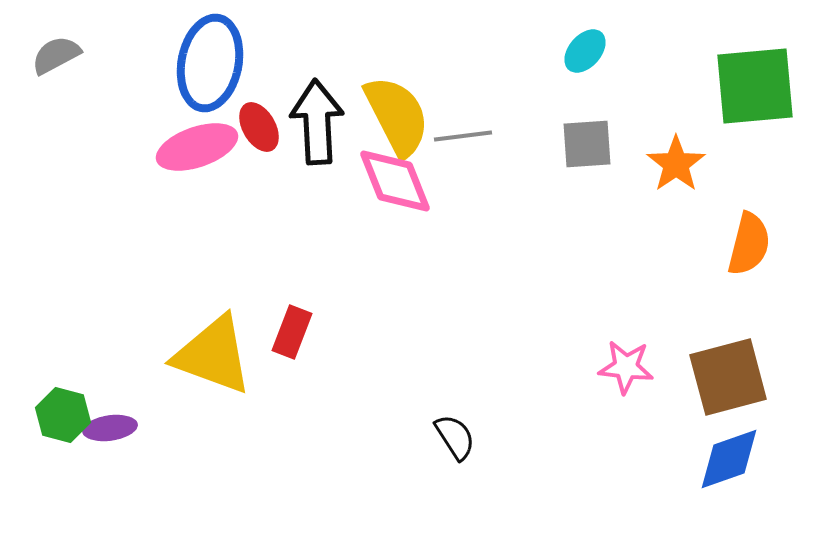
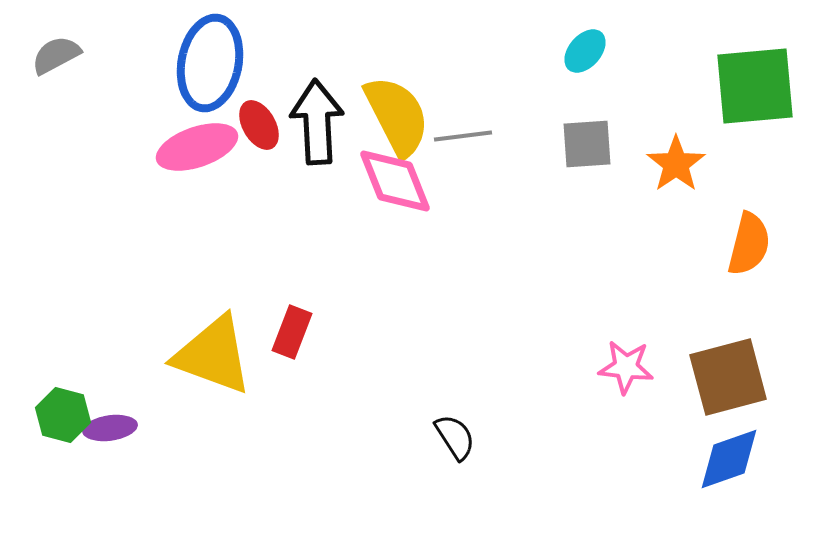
red ellipse: moved 2 px up
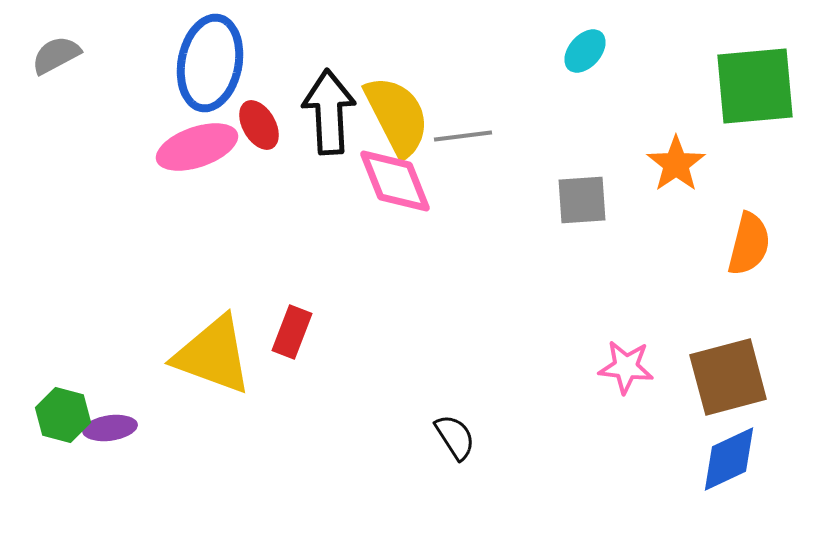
black arrow: moved 12 px right, 10 px up
gray square: moved 5 px left, 56 px down
blue diamond: rotated 6 degrees counterclockwise
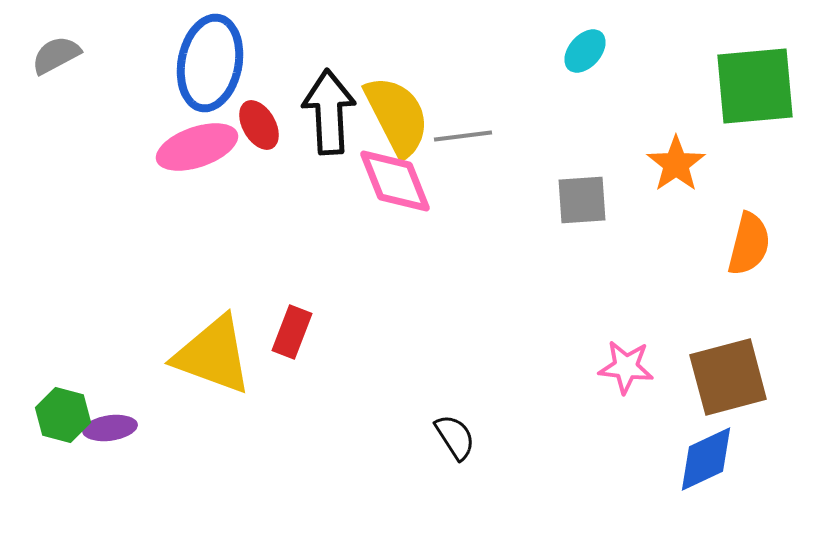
blue diamond: moved 23 px left
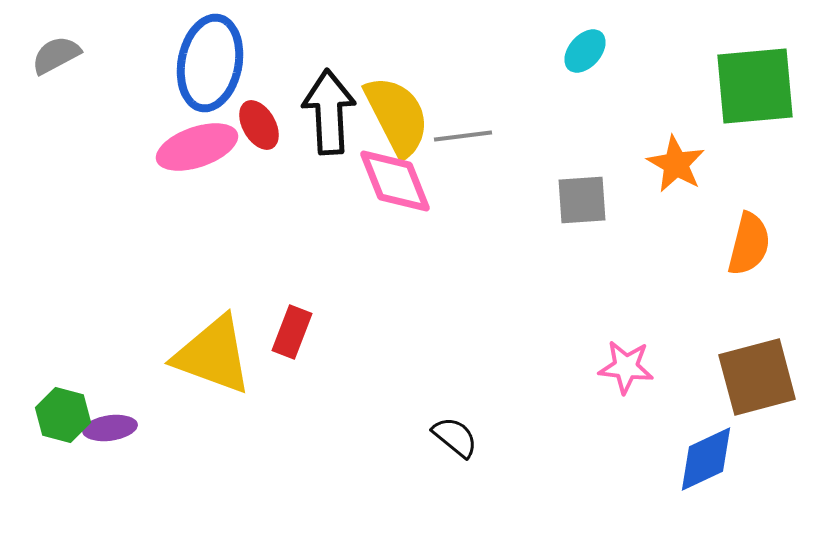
orange star: rotated 8 degrees counterclockwise
brown square: moved 29 px right
black semicircle: rotated 18 degrees counterclockwise
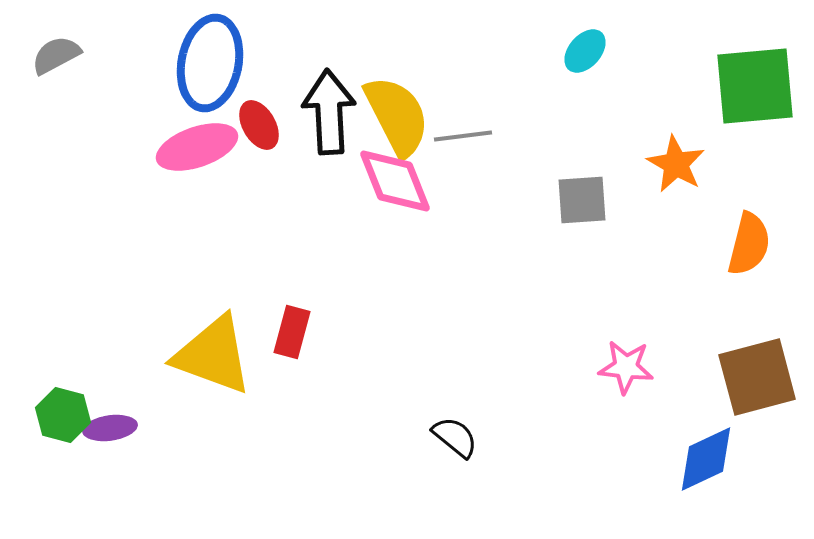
red rectangle: rotated 6 degrees counterclockwise
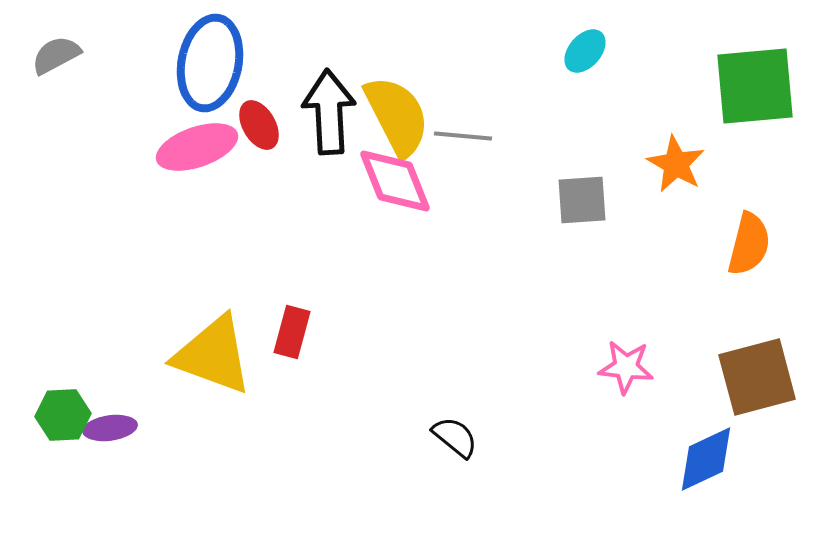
gray line: rotated 12 degrees clockwise
green hexagon: rotated 18 degrees counterclockwise
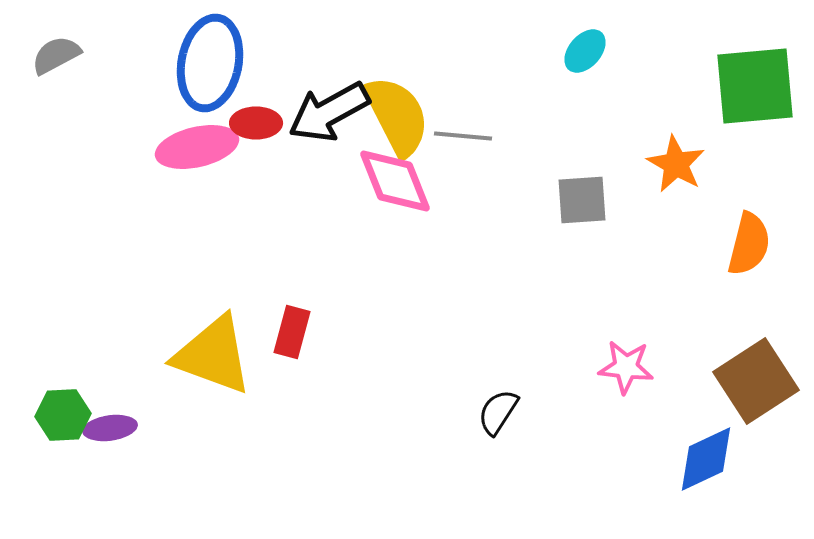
black arrow: rotated 116 degrees counterclockwise
red ellipse: moved 3 px left, 2 px up; rotated 60 degrees counterclockwise
pink ellipse: rotated 6 degrees clockwise
brown square: moved 1 px left, 4 px down; rotated 18 degrees counterclockwise
black semicircle: moved 43 px right, 25 px up; rotated 96 degrees counterclockwise
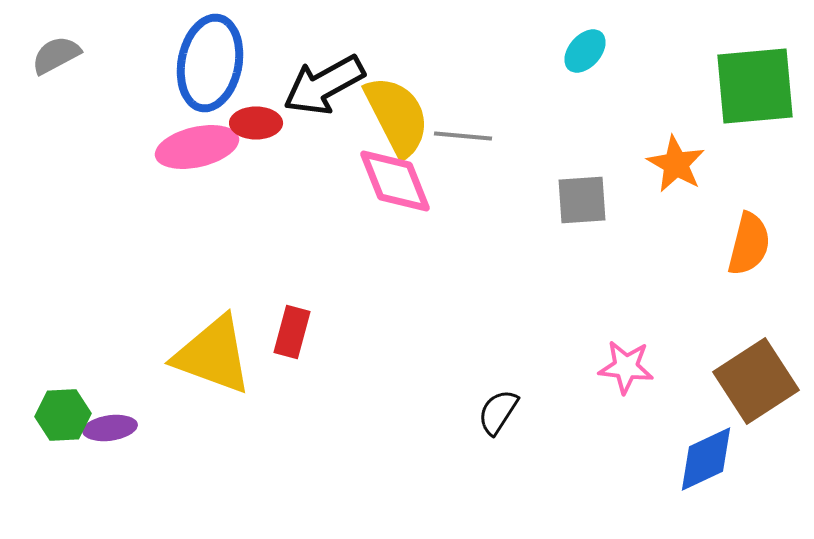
black arrow: moved 5 px left, 27 px up
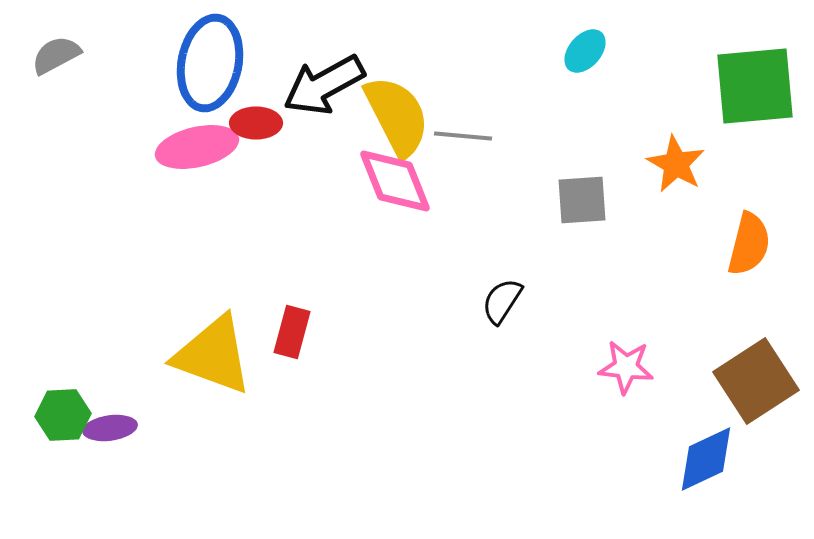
black semicircle: moved 4 px right, 111 px up
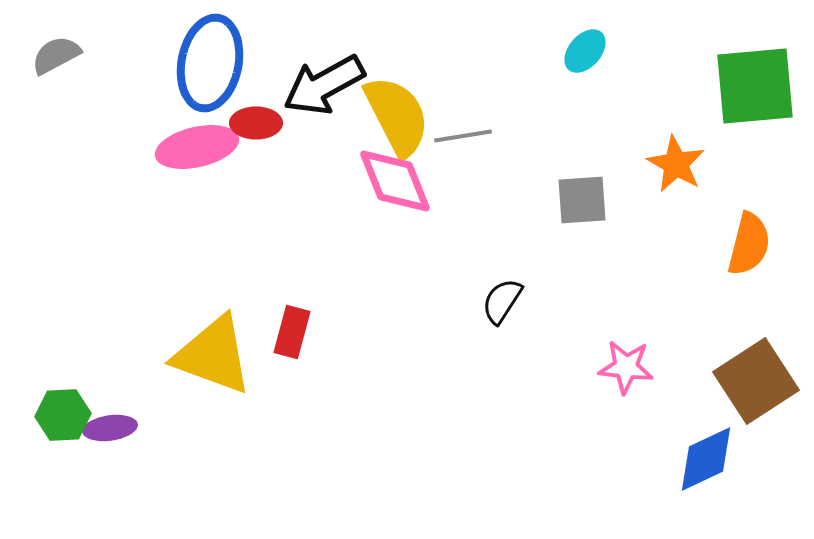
gray line: rotated 14 degrees counterclockwise
